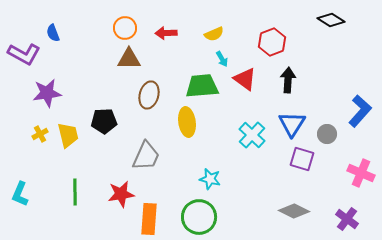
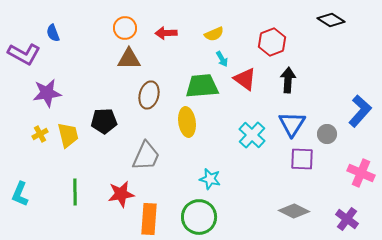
purple square: rotated 15 degrees counterclockwise
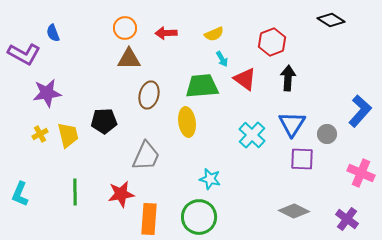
black arrow: moved 2 px up
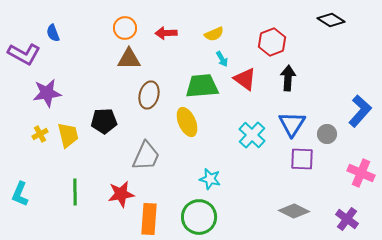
yellow ellipse: rotated 16 degrees counterclockwise
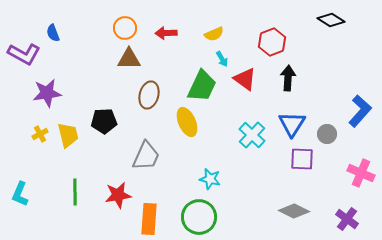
green trapezoid: rotated 120 degrees clockwise
red star: moved 3 px left, 1 px down
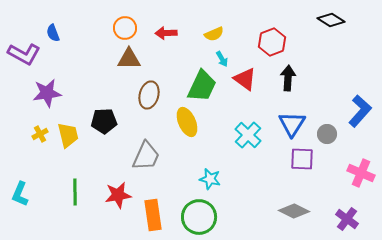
cyan cross: moved 4 px left
orange rectangle: moved 4 px right, 4 px up; rotated 12 degrees counterclockwise
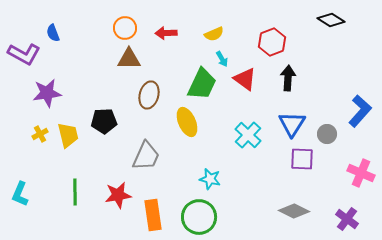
green trapezoid: moved 2 px up
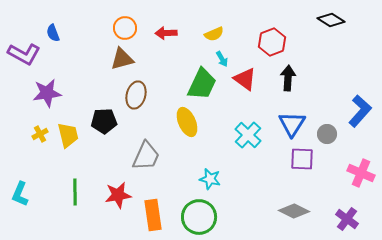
brown triangle: moved 7 px left; rotated 15 degrees counterclockwise
brown ellipse: moved 13 px left
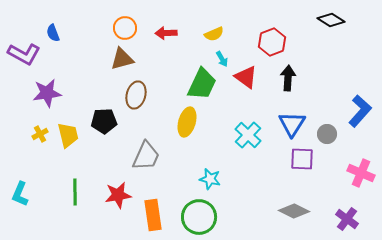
red triangle: moved 1 px right, 2 px up
yellow ellipse: rotated 40 degrees clockwise
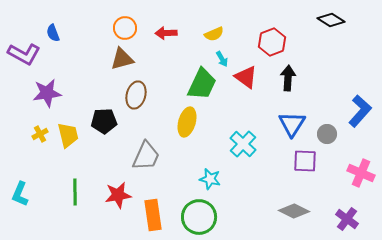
cyan cross: moved 5 px left, 9 px down
purple square: moved 3 px right, 2 px down
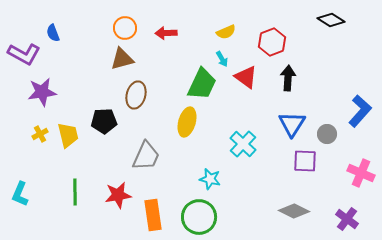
yellow semicircle: moved 12 px right, 2 px up
purple star: moved 5 px left, 1 px up
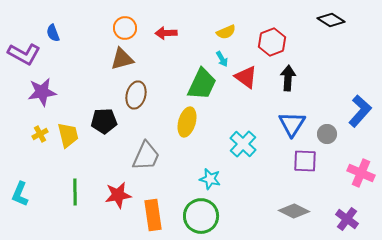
green circle: moved 2 px right, 1 px up
